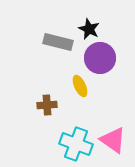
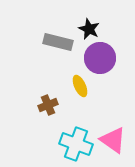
brown cross: moved 1 px right; rotated 18 degrees counterclockwise
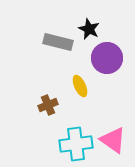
purple circle: moved 7 px right
cyan cross: rotated 28 degrees counterclockwise
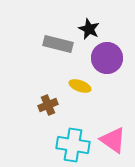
gray rectangle: moved 2 px down
yellow ellipse: rotated 45 degrees counterclockwise
cyan cross: moved 3 px left, 1 px down; rotated 16 degrees clockwise
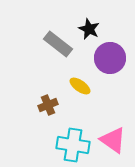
gray rectangle: rotated 24 degrees clockwise
purple circle: moved 3 px right
yellow ellipse: rotated 15 degrees clockwise
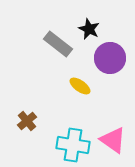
brown cross: moved 21 px left, 16 px down; rotated 18 degrees counterclockwise
